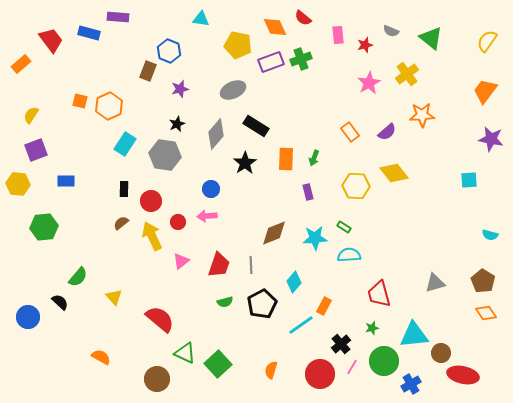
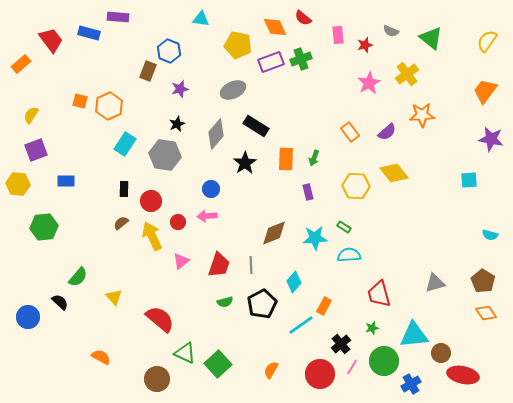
orange semicircle at (271, 370): rotated 12 degrees clockwise
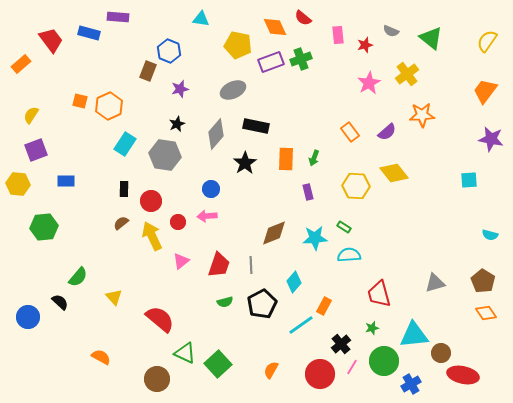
black rectangle at (256, 126): rotated 20 degrees counterclockwise
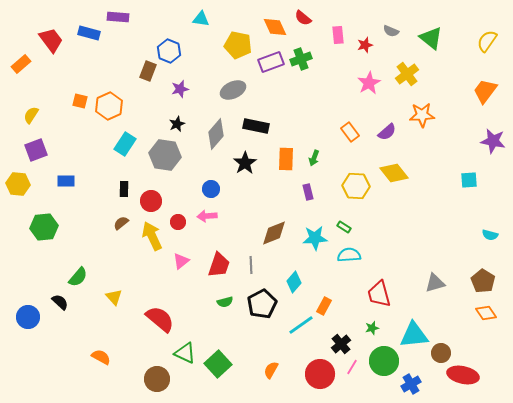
purple star at (491, 139): moved 2 px right, 2 px down
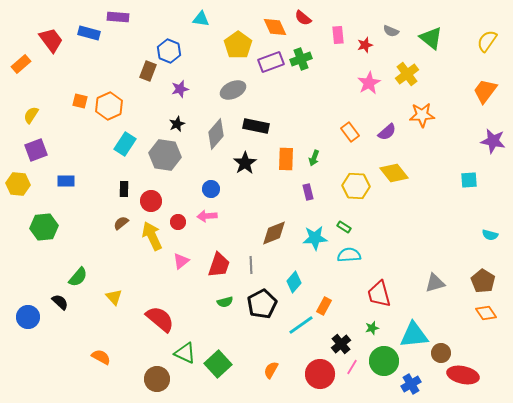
yellow pentagon at (238, 45): rotated 24 degrees clockwise
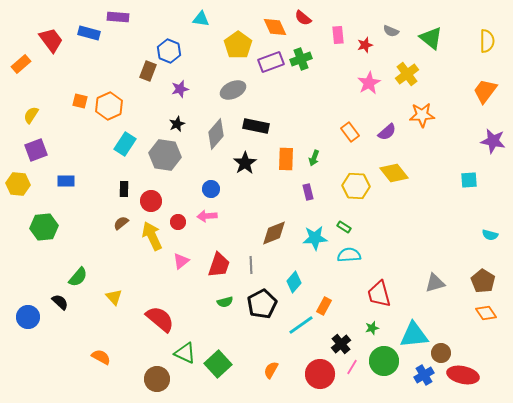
yellow semicircle at (487, 41): rotated 145 degrees clockwise
blue cross at (411, 384): moved 13 px right, 9 px up
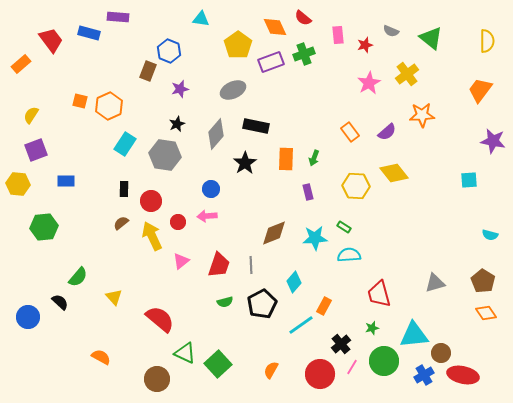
green cross at (301, 59): moved 3 px right, 5 px up
orange trapezoid at (485, 91): moved 5 px left, 1 px up
